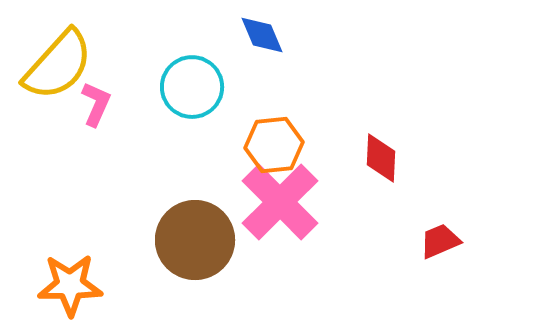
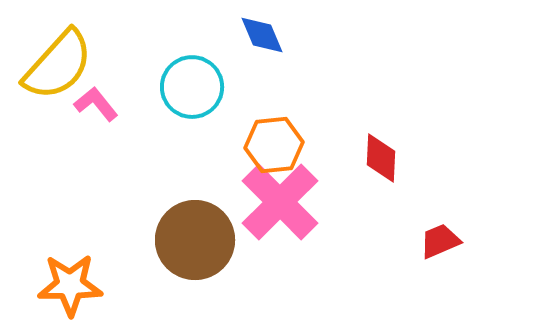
pink L-shape: rotated 63 degrees counterclockwise
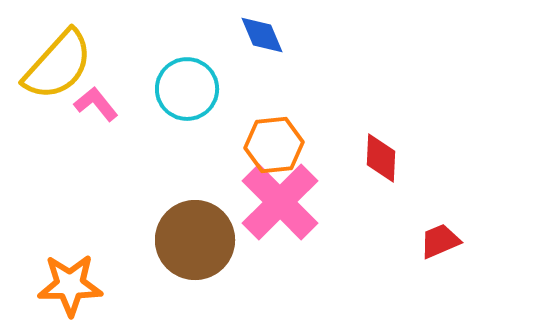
cyan circle: moved 5 px left, 2 px down
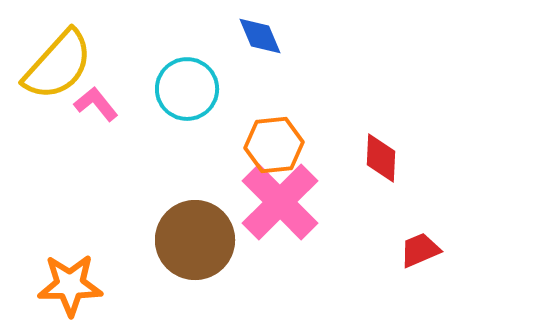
blue diamond: moved 2 px left, 1 px down
red trapezoid: moved 20 px left, 9 px down
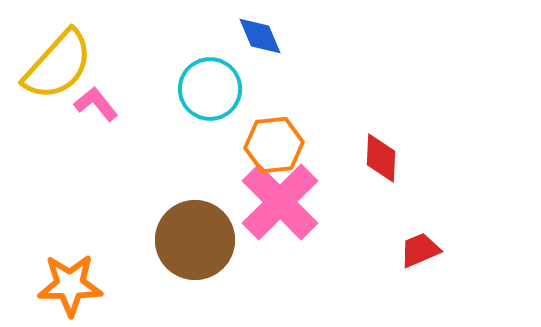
cyan circle: moved 23 px right
